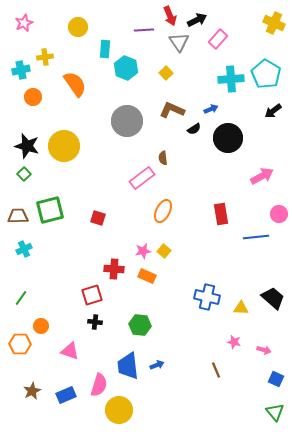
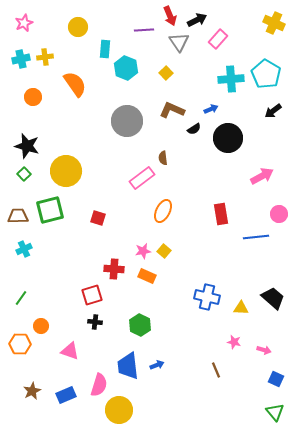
cyan cross at (21, 70): moved 11 px up
yellow circle at (64, 146): moved 2 px right, 25 px down
green hexagon at (140, 325): rotated 20 degrees clockwise
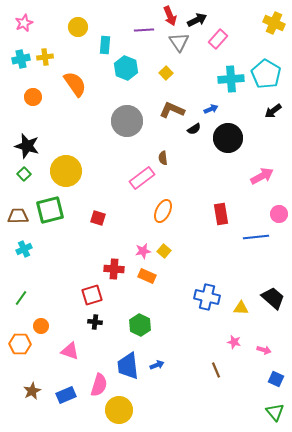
cyan rectangle at (105, 49): moved 4 px up
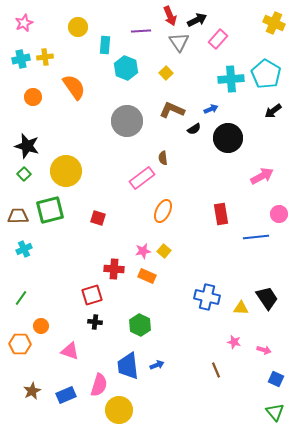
purple line at (144, 30): moved 3 px left, 1 px down
orange semicircle at (75, 84): moved 1 px left, 3 px down
black trapezoid at (273, 298): moved 6 px left; rotated 15 degrees clockwise
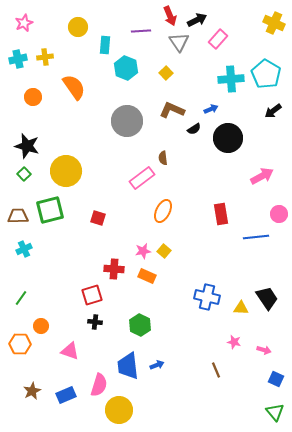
cyan cross at (21, 59): moved 3 px left
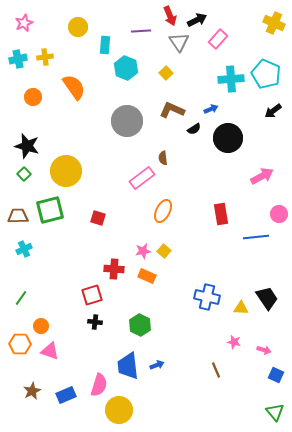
cyan pentagon at (266, 74): rotated 8 degrees counterclockwise
pink triangle at (70, 351): moved 20 px left
blue square at (276, 379): moved 4 px up
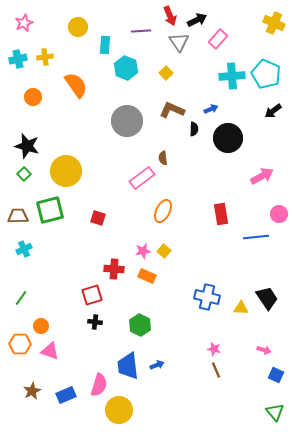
cyan cross at (231, 79): moved 1 px right, 3 px up
orange semicircle at (74, 87): moved 2 px right, 2 px up
black semicircle at (194, 129): rotated 56 degrees counterclockwise
pink star at (234, 342): moved 20 px left, 7 px down
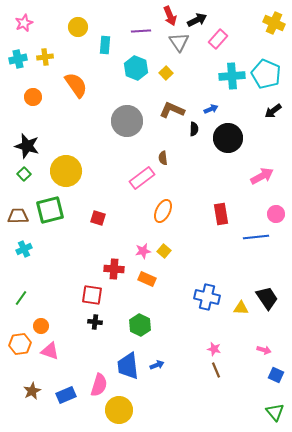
cyan hexagon at (126, 68): moved 10 px right
pink circle at (279, 214): moved 3 px left
orange rectangle at (147, 276): moved 3 px down
red square at (92, 295): rotated 25 degrees clockwise
orange hexagon at (20, 344): rotated 10 degrees counterclockwise
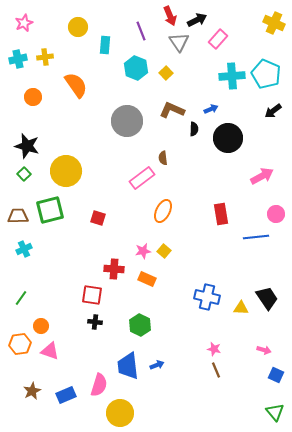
purple line at (141, 31): rotated 72 degrees clockwise
yellow circle at (119, 410): moved 1 px right, 3 px down
